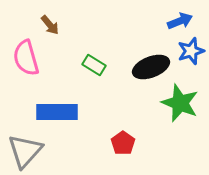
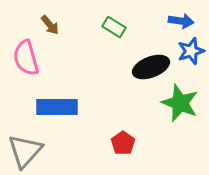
blue arrow: moved 1 px right; rotated 30 degrees clockwise
green rectangle: moved 20 px right, 38 px up
blue rectangle: moved 5 px up
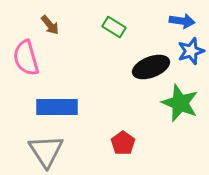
blue arrow: moved 1 px right
gray triangle: moved 21 px right; rotated 15 degrees counterclockwise
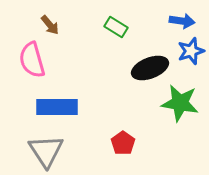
green rectangle: moved 2 px right
pink semicircle: moved 6 px right, 2 px down
black ellipse: moved 1 px left, 1 px down
green star: rotated 12 degrees counterclockwise
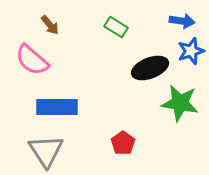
pink semicircle: rotated 33 degrees counterclockwise
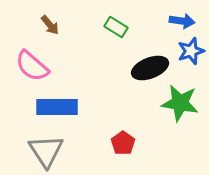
pink semicircle: moved 6 px down
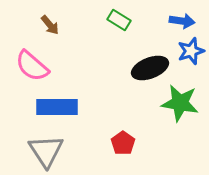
green rectangle: moved 3 px right, 7 px up
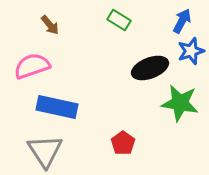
blue arrow: rotated 70 degrees counterclockwise
pink semicircle: rotated 120 degrees clockwise
blue rectangle: rotated 12 degrees clockwise
gray triangle: moved 1 px left
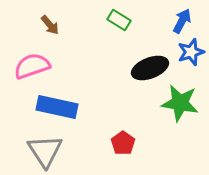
blue star: moved 1 px down
